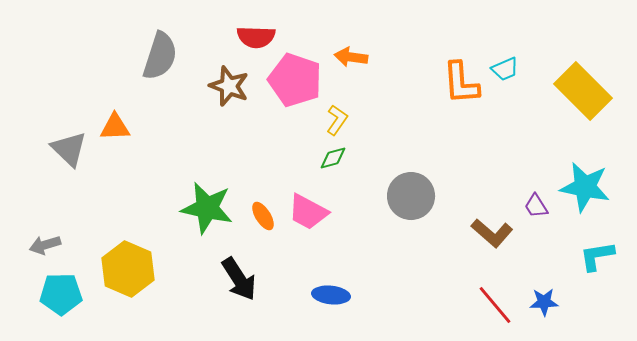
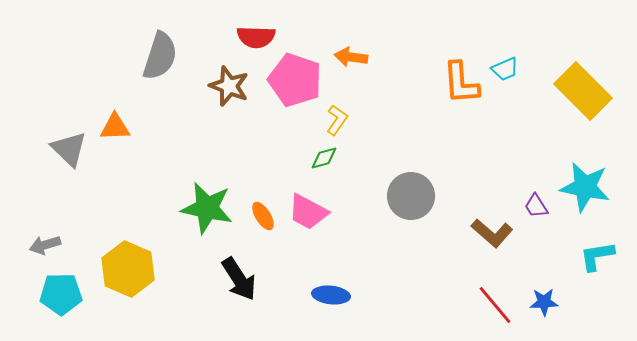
green diamond: moved 9 px left
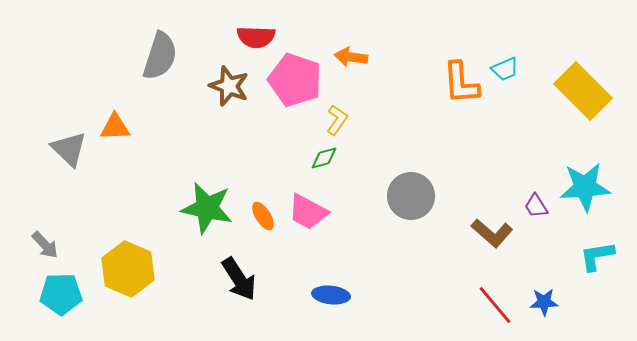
cyan star: rotated 15 degrees counterclockwise
gray arrow: rotated 116 degrees counterclockwise
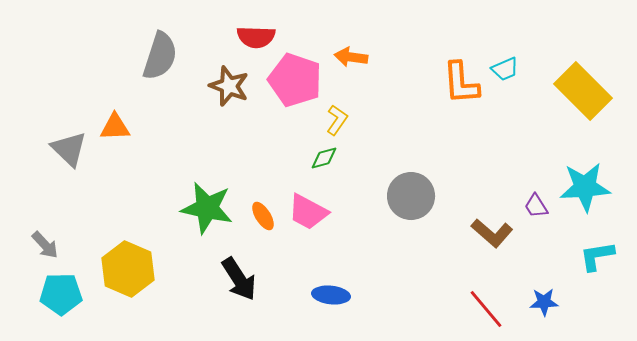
red line: moved 9 px left, 4 px down
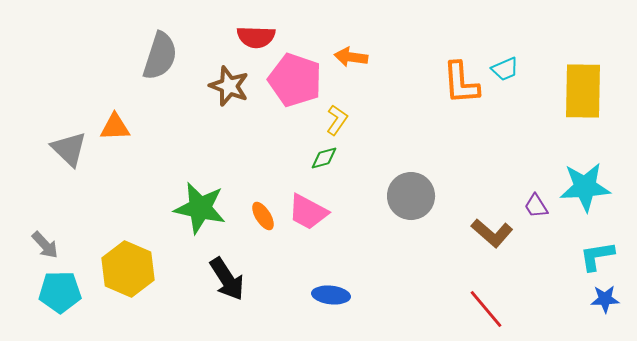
yellow rectangle: rotated 46 degrees clockwise
green star: moved 7 px left
black arrow: moved 12 px left
cyan pentagon: moved 1 px left, 2 px up
blue star: moved 61 px right, 3 px up
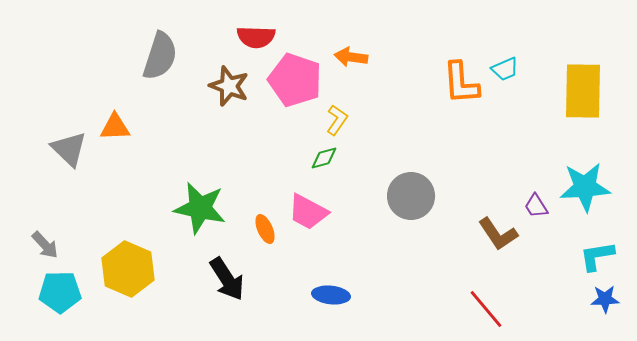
orange ellipse: moved 2 px right, 13 px down; rotated 8 degrees clockwise
brown L-shape: moved 6 px right, 1 px down; rotated 15 degrees clockwise
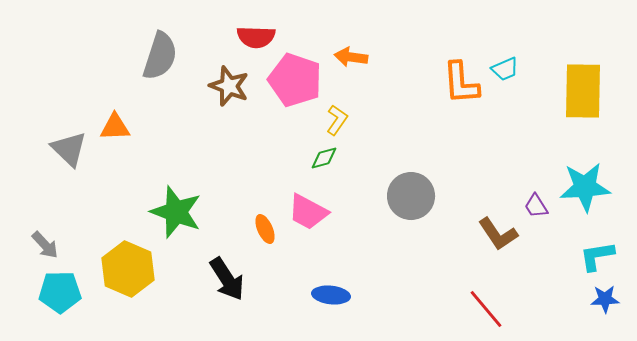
green star: moved 24 px left, 4 px down; rotated 8 degrees clockwise
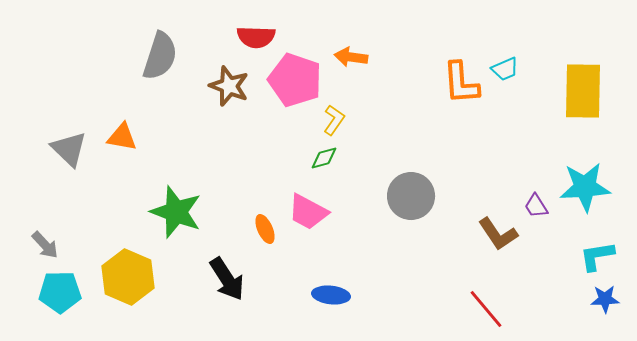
yellow L-shape: moved 3 px left
orange triangle: moved 7 px right, 10 px down; rotated 12 degrees clockwise
yellow hexagon: moved 8 px down
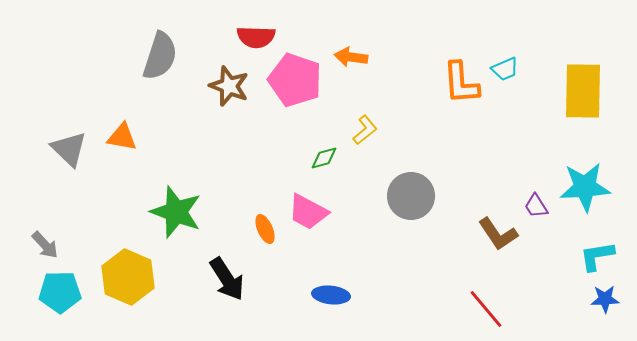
yellow L-shape: moved 31 px right, 10 px down; rotated 16 degrees clockwise
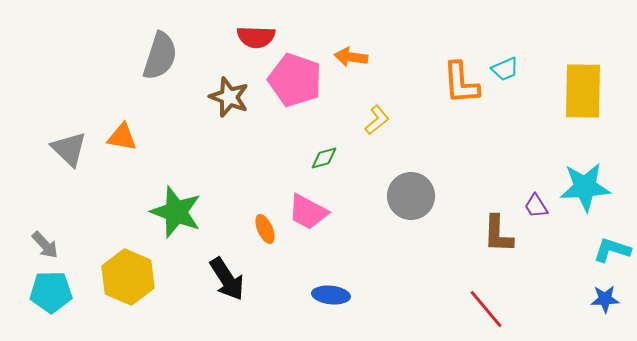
brown star: moved 11 px down
yellow L-shape: moved 12 px right, 10 px up
brown L-shape: rotated 36 degrees clockwise
cyan L-shape: moved 15 px right, 6 px up; rotated 27 degrees clockwise
cyan pentagon: moved 9 px left
